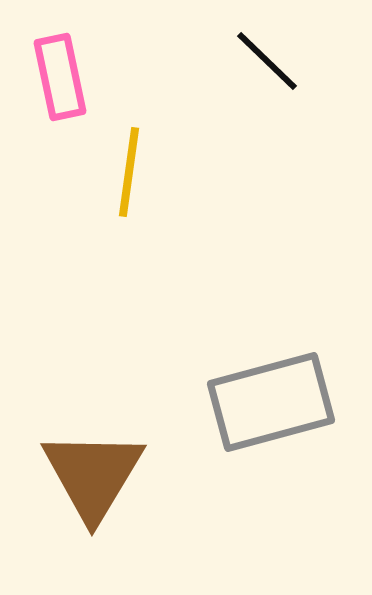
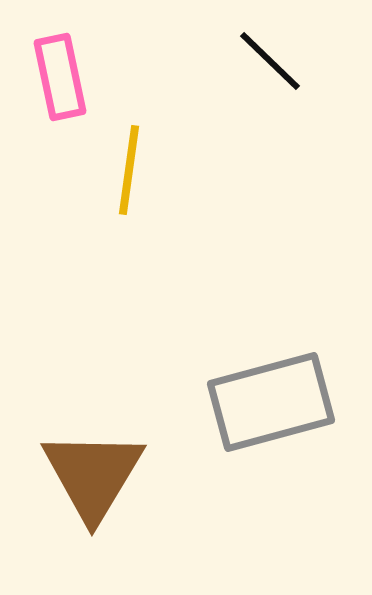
black line: moved 3 px right
yellow line: moved 2 px up
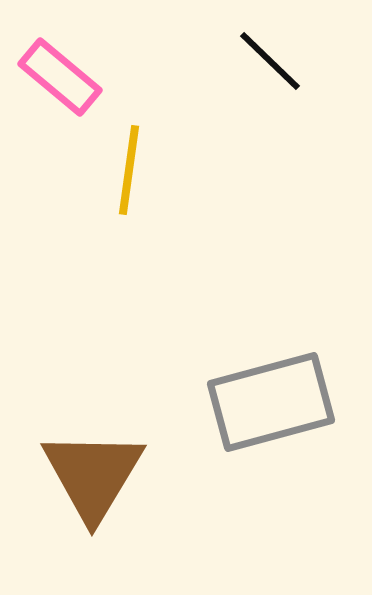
pink rectangle: rotated 38 degrees counterclockwise
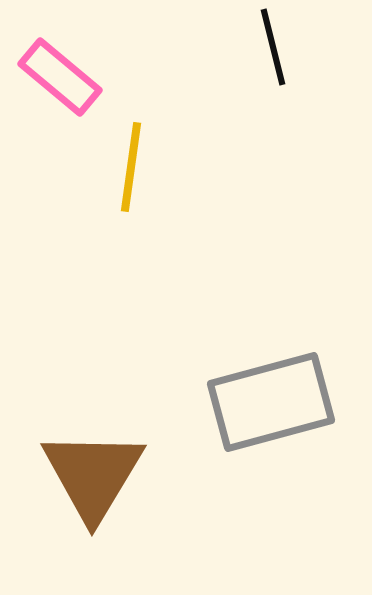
black line: moved 3 px right, 14 px up; rotated 32 degrees clockwise
yellow line: moved 2 px right, 3 px up
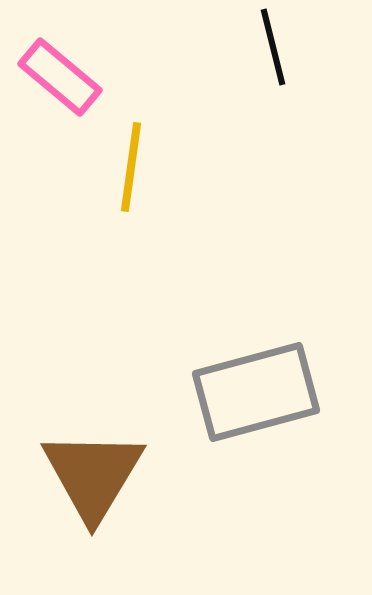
gray rectangle: moved 15 px left, 10 px up
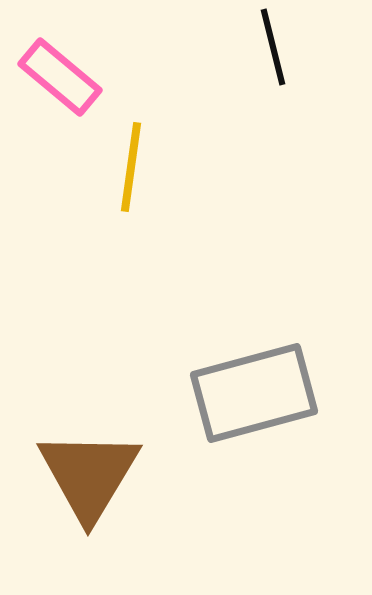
gray rectangle: moved 2 px left, 1 px down
brown triangle: moved 4 px left
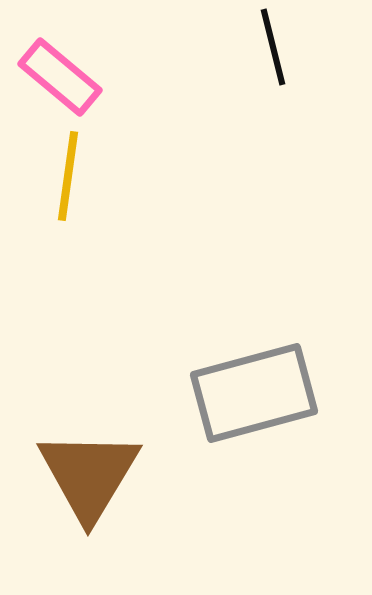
yellow line: moved 63 px left, 9 px down
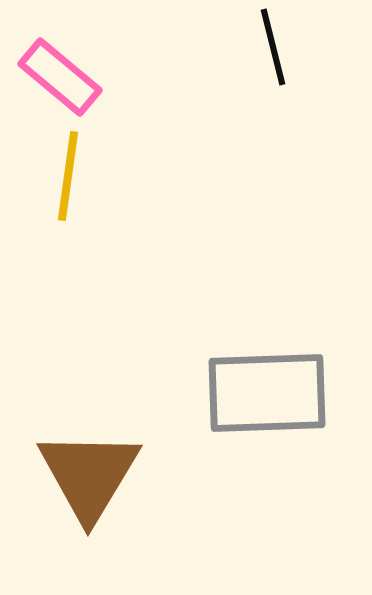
gray rectangle: moved 13 px right; rotated 13 degrees clockwise
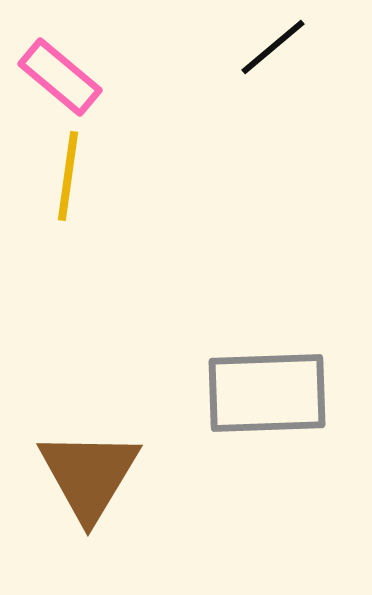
black line: rotated 64 degrees clockwise
